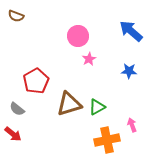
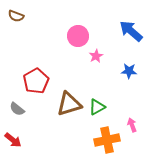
pink star: moved 7 px right, 3 px up
red arrow: moved 6 px down
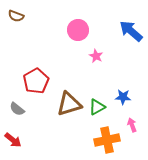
pink circle: moved 6 px up
pink star: rotated 16 degrees counterclockwise
blue star: moved 6 px left, 26 px down
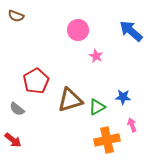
brown triangle: moved 1 px right, 4 px up
